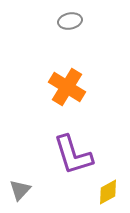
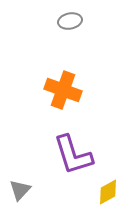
orange cross: moved 4 px left, 3 px down; rotated 12 degrees counterclockwise
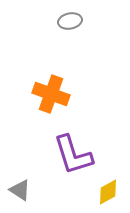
orange cross: moved 12 px left, 4 px down
gray triangle: rotated 40 degrees counterclockwise
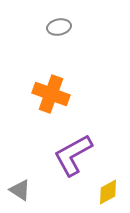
gray ellipse: moved 11 px left, 6 px down
purple L-shape: rotated 78 degrees clockwise
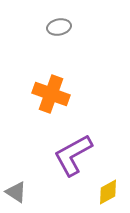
gray triangle: moved 4 px left, 2 px down
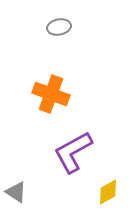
purple L-shape: moved 3 px up
